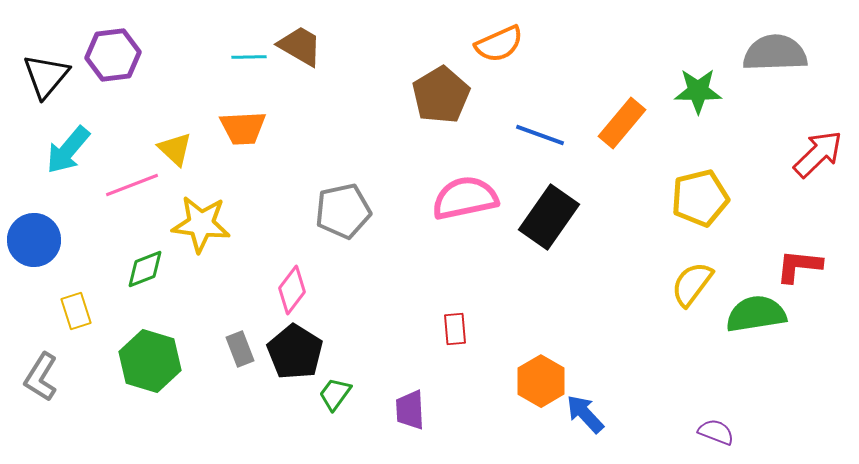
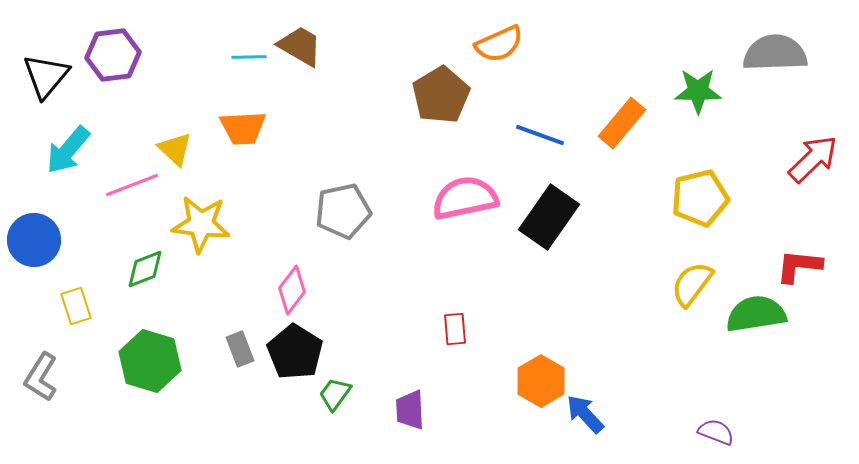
red arrow: moved 5 px left, 5 px down
yellow rectangle: moved 5 px up
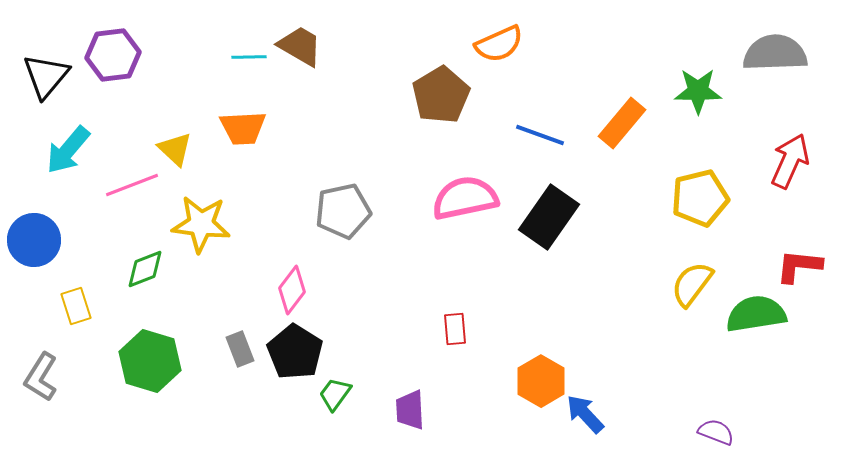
red arrow: moved 23 px left, 2 px down; rotated 22 degrees counterclockwise
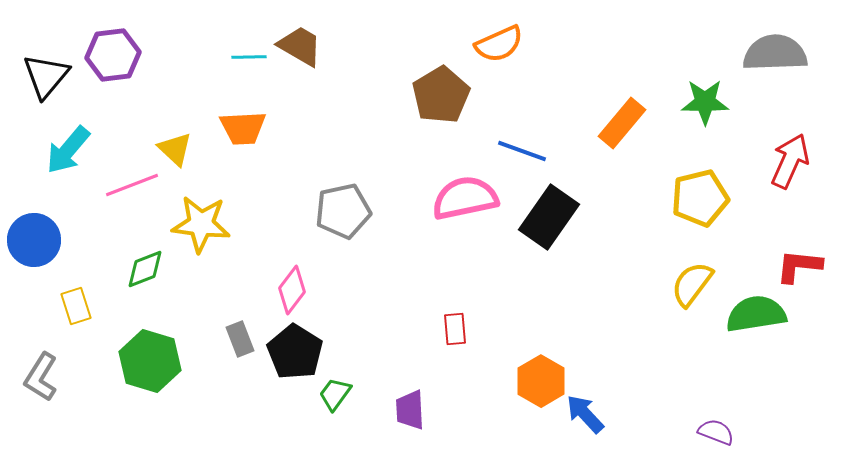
green star: moved 7 px right, 11 px down
blue line: moved 18 px left, 16 px down
gray rectangle: moved 10 px up
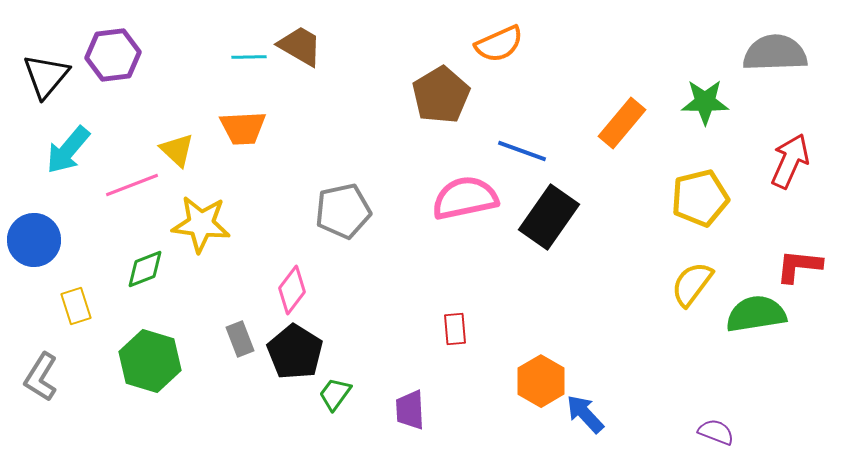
yellow triangle: moved 2 px right, 1 px down
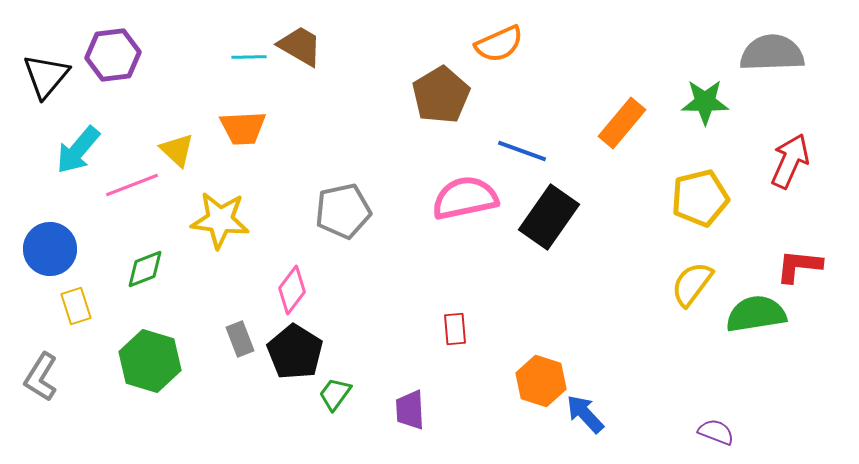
gray semicircle: moved 3 px left
cyan arrow: moved 10 px right
yellow star: moved 19 px right, 4 px up
blue circle: moved 16 px right, 9 px down
orange hexagon: rotated 12 degrees counterclockwise
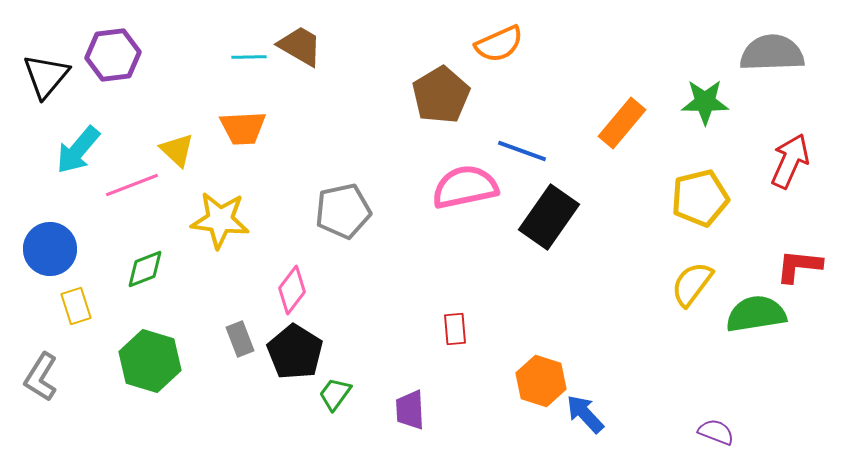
pink semicircle: moved 11 px up
